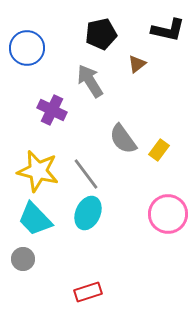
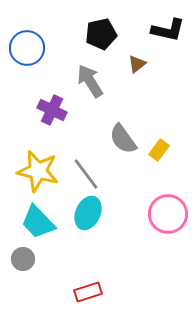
cyan trapezoid: moved 3 px right, 3 px down
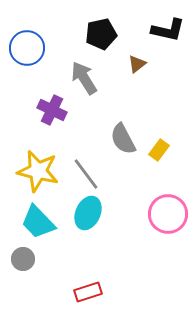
gray arrow: moved 6 px left, 3 px up
gray semicircle: rotated 8 degrees clockwise
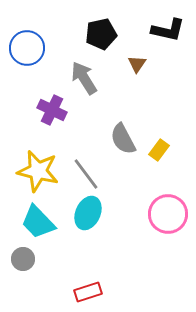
brown triangle: rotated 18 degrees counterclockwise
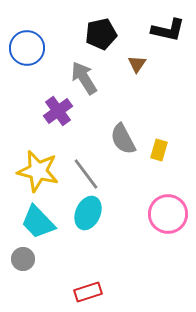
purple cross: moved 6 px right, 1 px down; rotated 28 degrees clockwise
yellow rectangle: rotated 20 degrees counterclockwise
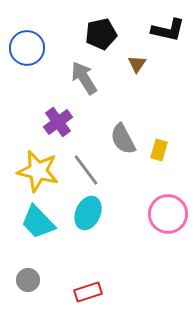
purple cross: moved 11 px down
gray line: moved 4 px up
gray circle: moved 5 px right, 21 px down
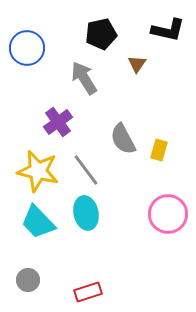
cyan ellipse: moved 2 px left; rotated 36 degrees counterclockwise
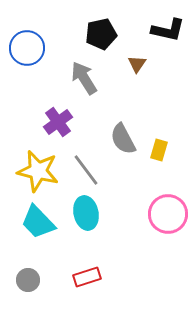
red rectangle: moved 1 px left, 15 px up
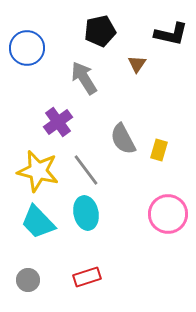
black L-shape: moved 3 px right, 4 px down
black pentagon: moved 1 px left, 3 px up
